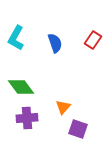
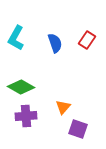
red rectangle: moved 6 px left
green diamond: rotated 24 degrees counterclockwise
purple cross: moved 1 px left, 2 px up
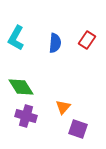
blue semicircle: rotated 24 degrees clockwise
green diamond: rotated 28 degrees clockwise
purple cross: rotated 20 degrees clockwise
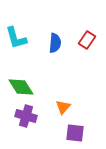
cyan L-shape: rotated 45 degrees counterclockwise
purple square: moved 3 px left, 4 px down; rotated 12 degrees counterclockwise
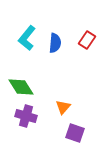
cyan L-shape: moved 11 px right; rotated 55 degrees clockwise
purple square: rotated 12 degrees clockwise
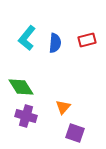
red rectangle: rotated 42 degrees clockwise
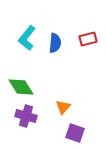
red rectangle: moved 1 px right, 1 px up
